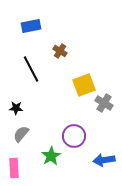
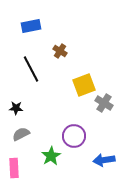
gray semicircle: rotated 24 degrees clockwise
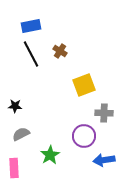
black line: moved 15 px up
gray cross: moved 10 px down; rotated 30 degrees counterclockwise
black star: moved 1 px left, 2 px up
purple circle: moved 10 px right
green star: moved 1 px left, 1 px up
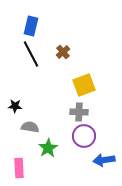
blue rectangle: rotated 66 degrees counterclockwise
brown cross: moved 3 px right, 1 px down; rotated 16 degrees clockwise
gray cross: moved 25 px left, 1 px up
gray semicircle: moved 9 px right, 7 px up; rotated 36 degrees clockwise
green star: moved 2 px left, 7 px up
pink rectangle: moved 5 px right
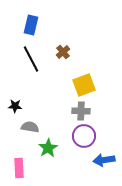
blue rectangle: moved 1 px up
black line: moved 5 px down
gray cross: moved 2 px right, 1 px up
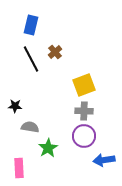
brown cross: moved 8 px left
gray cross: moved 3 px right
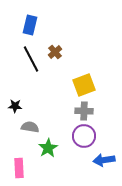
blue rectangle: moved 1 px left
